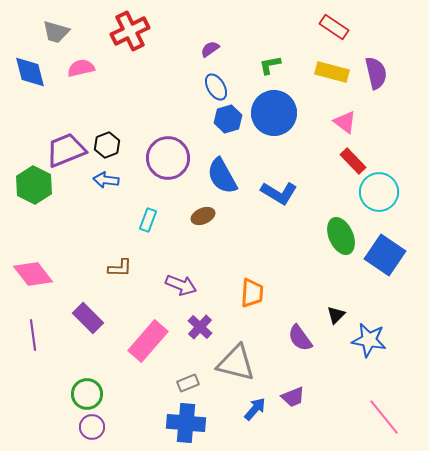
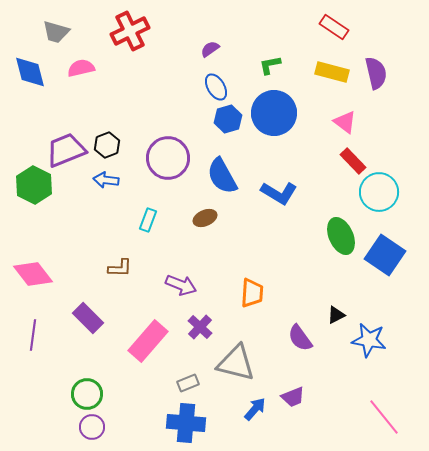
brown ellipse at (203, 216): moved 2 px right, 2 px down
black triangle at (336, 315): rotated 18 degrees clockwise
purple line at (33, 335): rotated 16 degrees clockwise
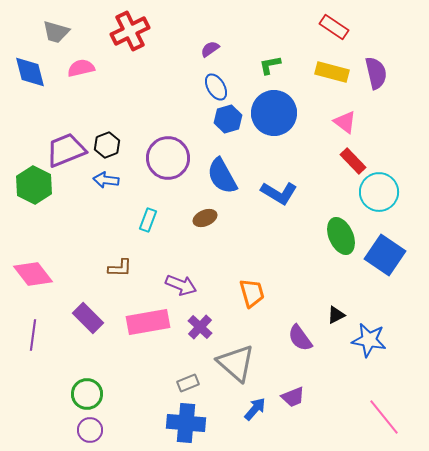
orange trapezoid at (252, 293): rotated 20 degrees counterclockwise
pink rectangle at (148, 341): moved 19 px up; rotated 39 degrees clockwise
gray triangle at (236, 363): rotated 27 degrees clockwise
purple circle at (92, 427): moved 2 px left, 3 px down
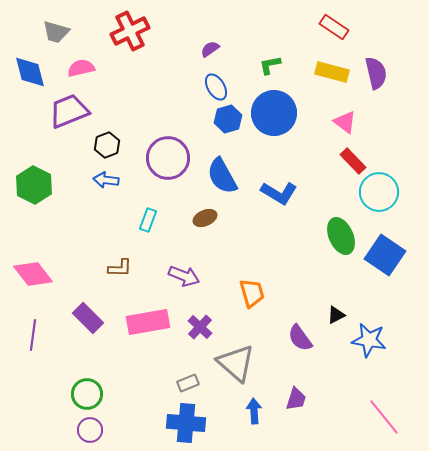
purple trapezoid at (66, 150): moved 3 px right, 39 px up
purple arrow at (181, 285): moved 3 px right, 9 px up
purple trapezoid at (293, 397): moved 3 px right, 2 px down; rotated 50 degrees counterclockwise
blue arrow at (255, 409): moved 1 px left, 2 px down; rotated 45 degrees counterclockwise
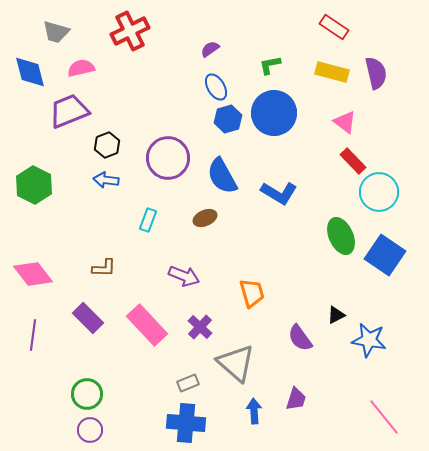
brown L-shape at (120, 268): moved 16 px left
pink rectangle at (148, 322): moved 1 px left, 3 px down; rotated 57 degrees clockwise
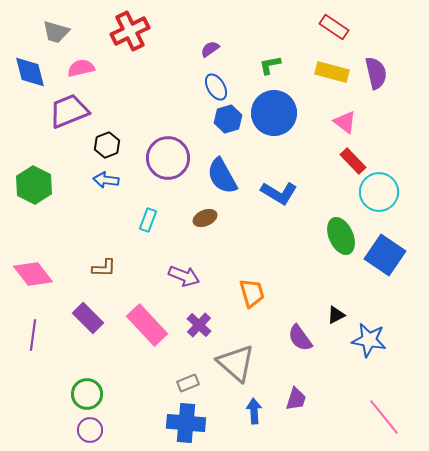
purple cross at (200, 327): moved 1 px left, 2 px up
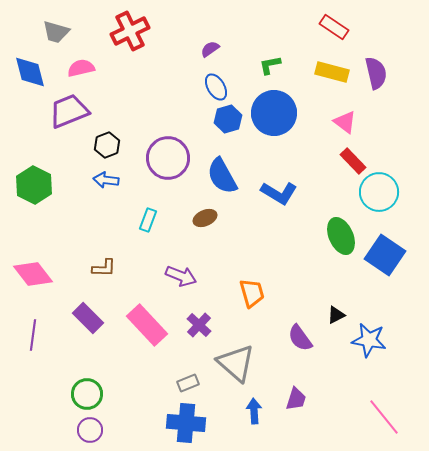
purple arrow at (184, 276): moved 3 px left
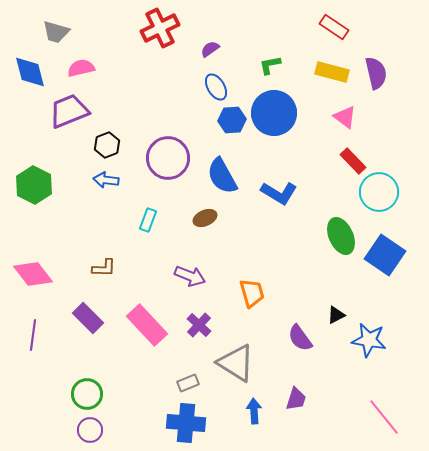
red cross at (130, 31): moved 30 px right, 3 px up
blue hexagon at (228, 119): moved 4 px right, 1 px down; rotated 12 degrees clockwise
pink triangle at (345, 122): moved 5 px up
purple arrow at (181, 276): moved 9 px right
gray triangle at (236, 363): rotated 9 degrees counterclockwise
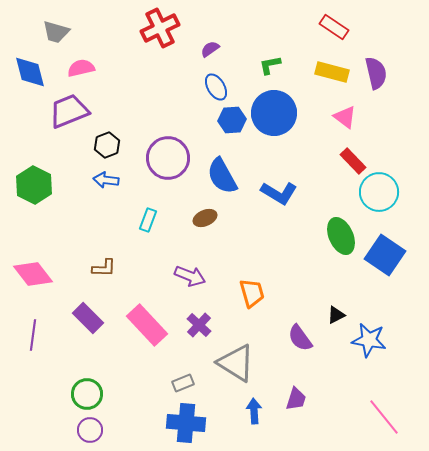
gray rectangle at (188, 383): moved 5 px left
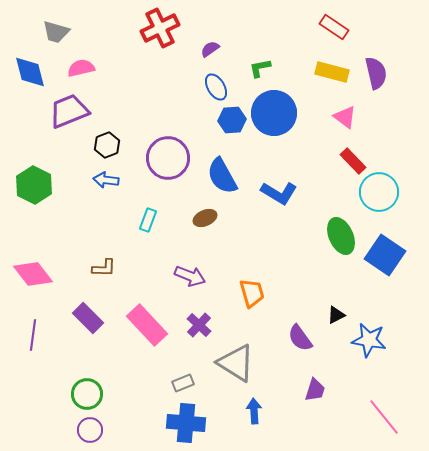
green L-shape at (270, 65): moved 10 px left, 3 px down
purple trapezoid at (296, 399): moved 19 px right, 9 px up
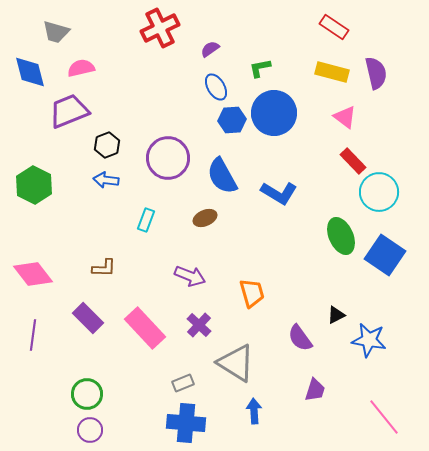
cyan rectangle at (148, 220): moved 2 px left
pink rectangle at (147, 325): moved 2 px left, 3 px down
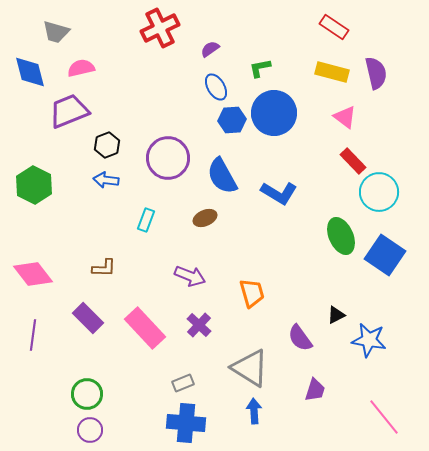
gray triangle at (236, 363): moved 14 px right, 5 px down
